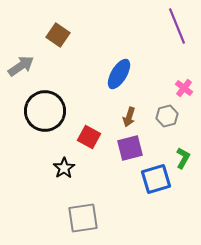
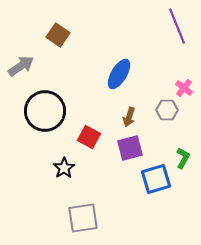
gray hexagon: moved 6 px up; rotated 15 degrees clockwise
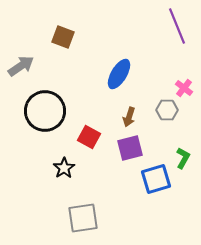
brown square: moved 5 px right, 2 px down; rotated 15 degrees counterclockwise
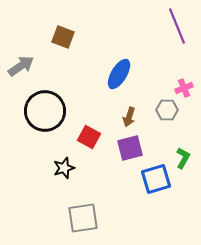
pink cross: rotated 30 degrees clockwise
black star: rotated 15 degrees clockwise
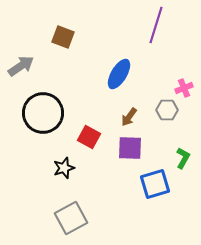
purple line: moved 21 px left, 1 px up; rotated 39 degrees clockwise
black circle: moved 2 px left, 2 px down
brown arrow: rotated 18 degrees clockwise
purple square: rotated 16 degrees clockwise
blue square: moved 1 px left, 5 px down
gray square: moved 12 px left; rotated 20 degrees counterclockwise
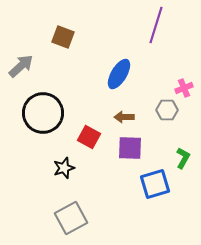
gray arrow: rotated 8 degrees counterclockwise
brown arrow: moved 5 px left; rotated 54 degrees clockwise
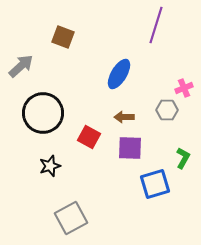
black star: moved 14 px left, 2 px up
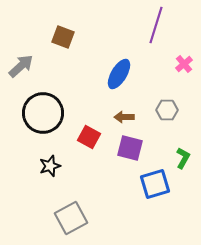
pink cross: moved 24 px up; rotated 18 degrees counterclockwise
purple square: rotated 12 degrees clockwise
